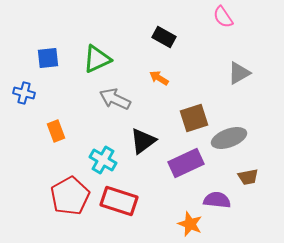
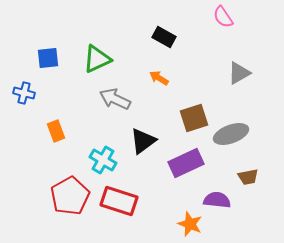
gray ellipse: moved 2 px right, 4 px up
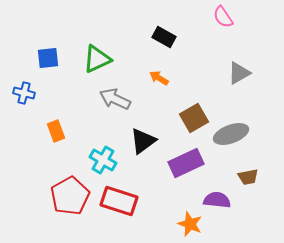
brown square: rotated 12 degrees counterclockwise
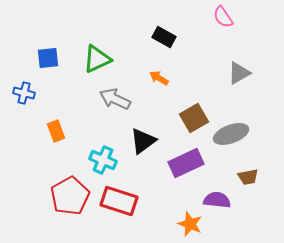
cyan cross: rotated 8 degrees counterclockwise
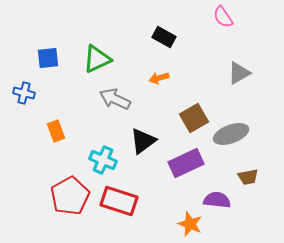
orange arrow: rotated 48 degrees counterclockwise
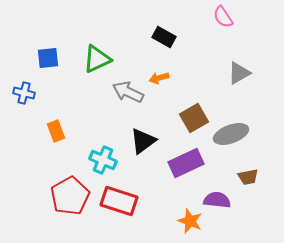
gray arrow: moved 13 px right, 7 px up
orange star: moved 3 px up
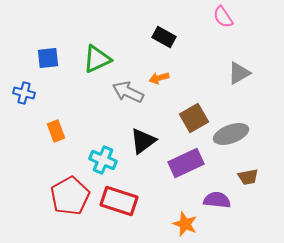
orange star: moved 5 px left, 3 px down
